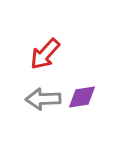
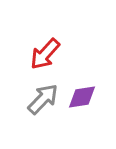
gray arrow: rotated 136 degrees clockwise
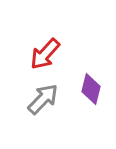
purple diamond: moved 9 px right, 8 px up; rotated 68 degrees counterclockwise
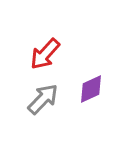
purple diamond: rotated 52 degrees clockwise
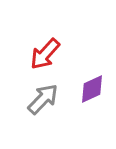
purple diamond: moved 1 px right
